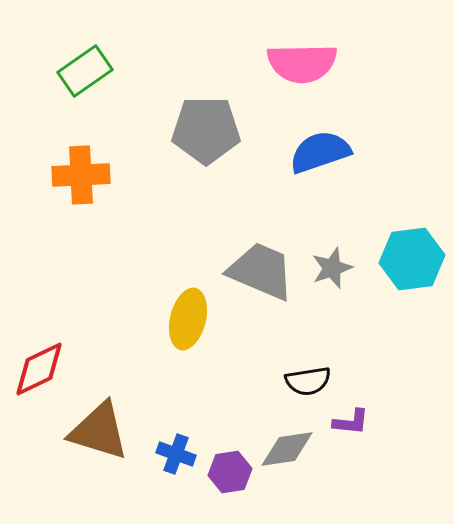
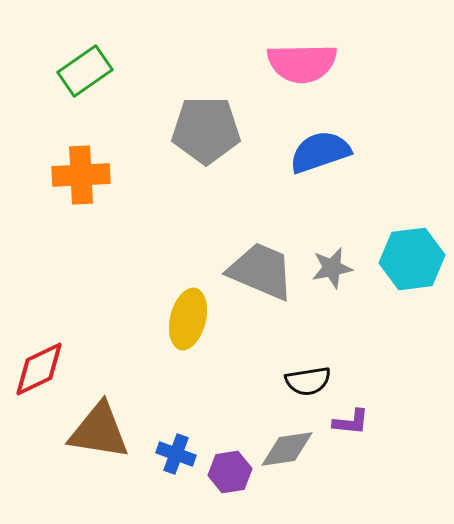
gray star: rotated 9 degrees clockwise
brown triangle: rotated 8 degrees counterclockwise
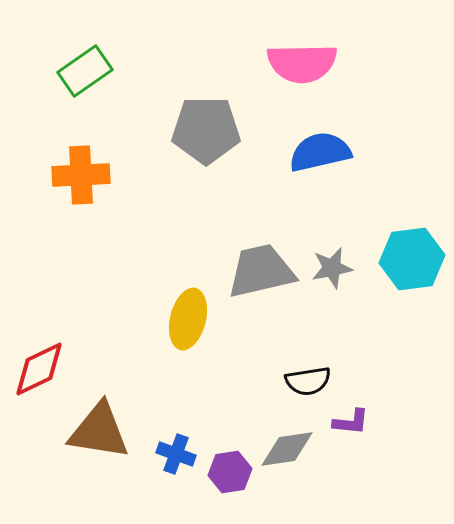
blue semicircle: rotated 6 degrees clockwise
gray trapezoid: rotated 36 degrees counterclockwise
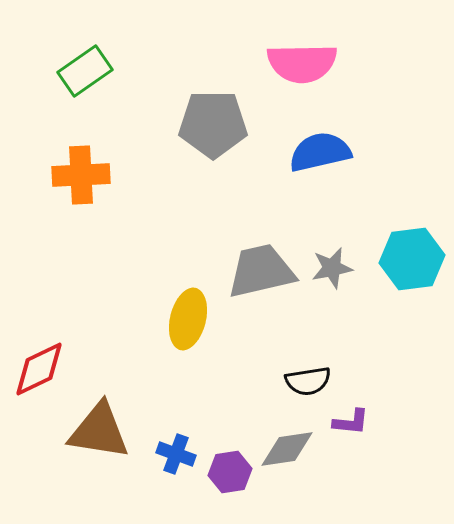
gray pentagon: moved 7 px right, 6 px up
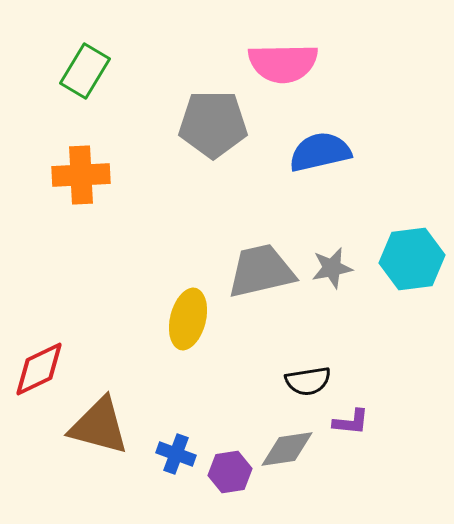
pink semicircle: moved 19 px left
green rectangle: rotated 24 degrees counterclockwise
brown triangle: moved 5 px up; rotated 6 degrees clockwise
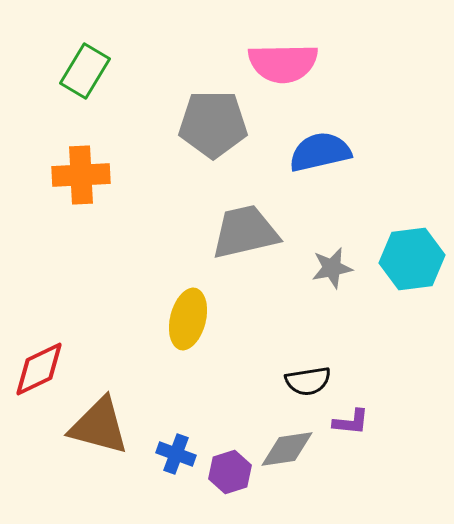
gray trapezoid: moved 16 px left, 39 px up
purple hexagon: rotated 9 degrees counterclockwise
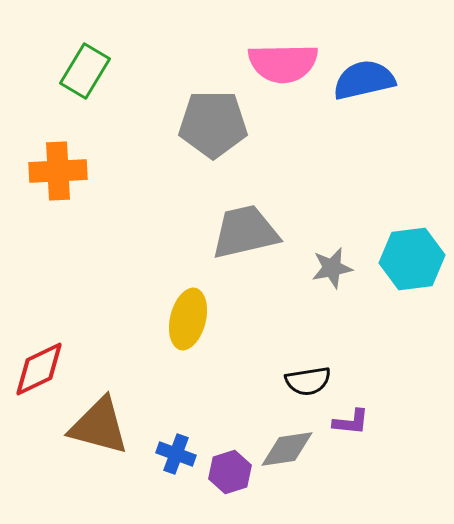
blue semicircle: moved 44 px right, 72 px up
orange cross: moved 23 px left, 4 px up
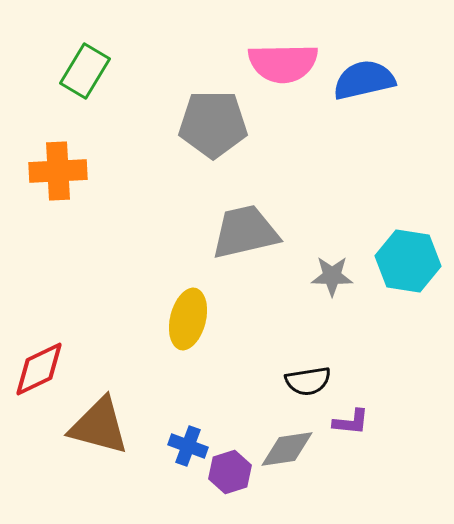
cyan hexagon: moved 4 px left, 2 px down; rotated 16 degrees clockwise
gray star: moved 8 px down; rotated 12 degrees clockwise
blue cross: moved 12 px right, 8 px up
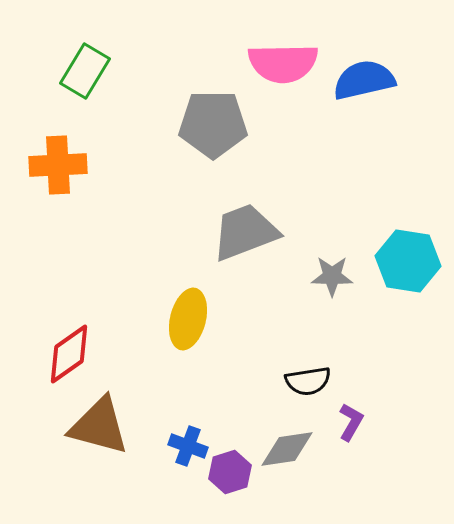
orange cross: moved 6 px up
gray trapezoid: rotated 8 degrees counterclockwise
red diamond: moved 30 px right, 15 px up; rotated 10 degrees counterclockwise
purple L-shape: rotated 66 degrees counterclockwise
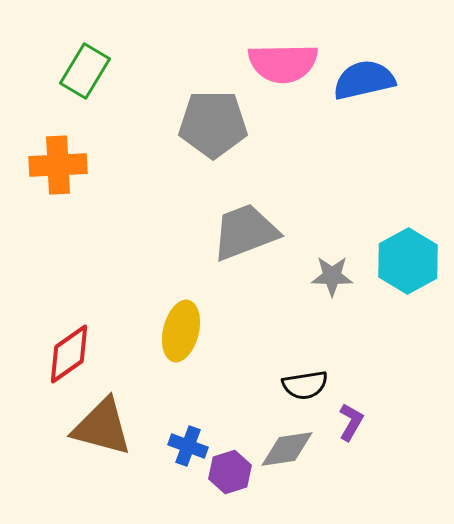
cyan hexagon: rotated 22 degrees clockwise
yellow ellipse: moved 7 px left, 12 px down
black semicircle: moved 3 px left, 4 px down
brown triangle: moved 3 px right, 1 px down
